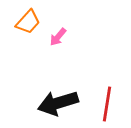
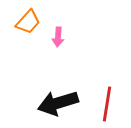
pink arrow: rotated 36 degrees counterclockwise
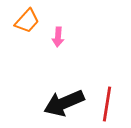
orange trapezoid: moved 1 px left, 1 px up
black arrow: moved 6 px right; rotated 6 degrees counterclockwise
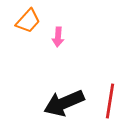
orange trapezoid: moved 1 px right
red line: moved 3 px right, 3 px up
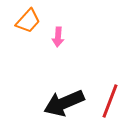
red line: rotated 12 degrees clockwise
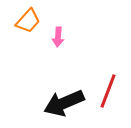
red line: moved 2 px left, 10 px up
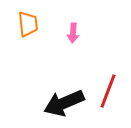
orange trapezoid: moved 3 px down; rotated 48 degrees counterclockwise
pink arrow: moved 15 px right, 4 px up
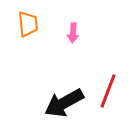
black arrow: rotated 6 degrees counterclockwise
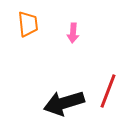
black arrow: rotated 12 degrees clockwise
